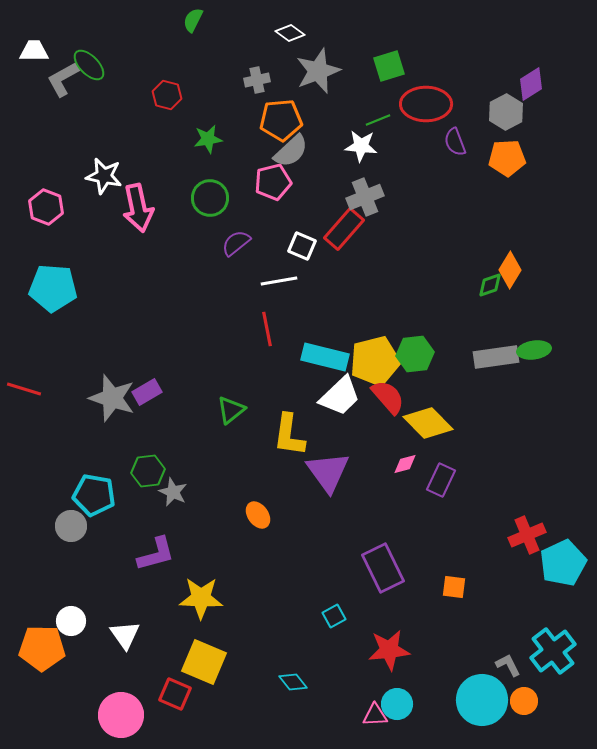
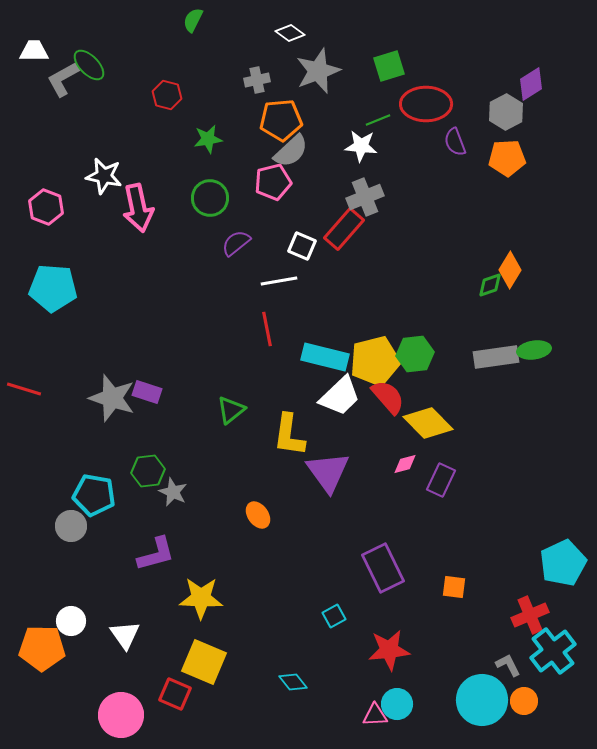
purple rectangle at (147, 392): rotated 48 degrees clockwise
red cross at (527, 535): moved 3 px right, 80 px down
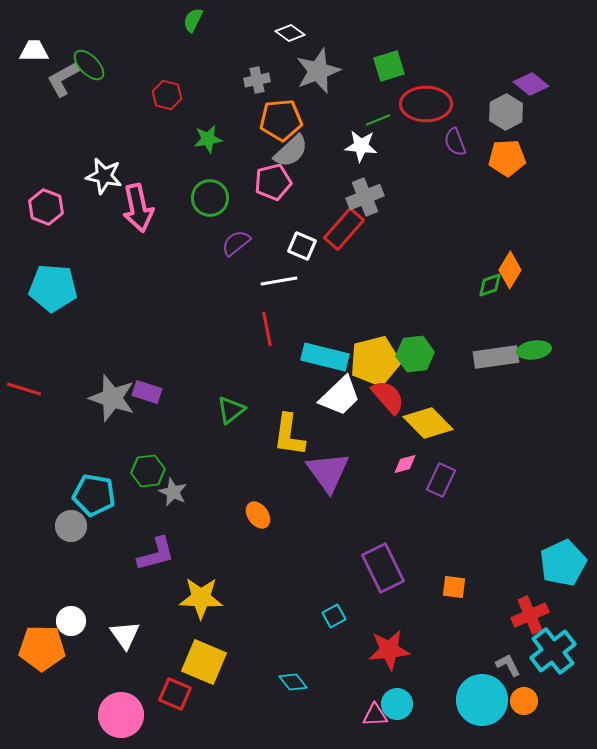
purple diamond at (531, 84): rotated 72 degrees clockwise
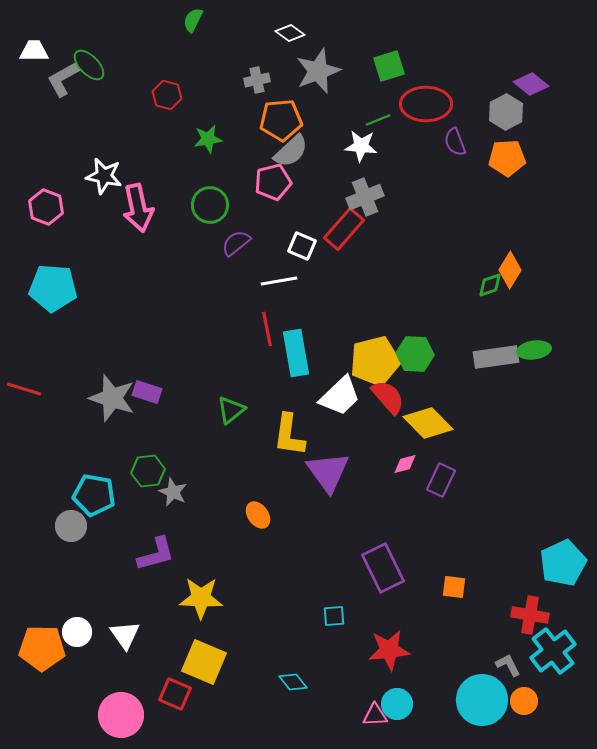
green circle at (210, 198): moved 7 px down
green hexagon at (415, 354): rotated 9 degrees clockwise
cyan rectangle at (325, 357): moved 29 px left, 4 px up; rotated 66 degrees clockwise
red cross at (530, 615): rotated 33 degrees clockwise
cyan square at (334, 616): rotated 25 degrees clockwise
white circle at (71, 621): moved 6 px right, 11 px down
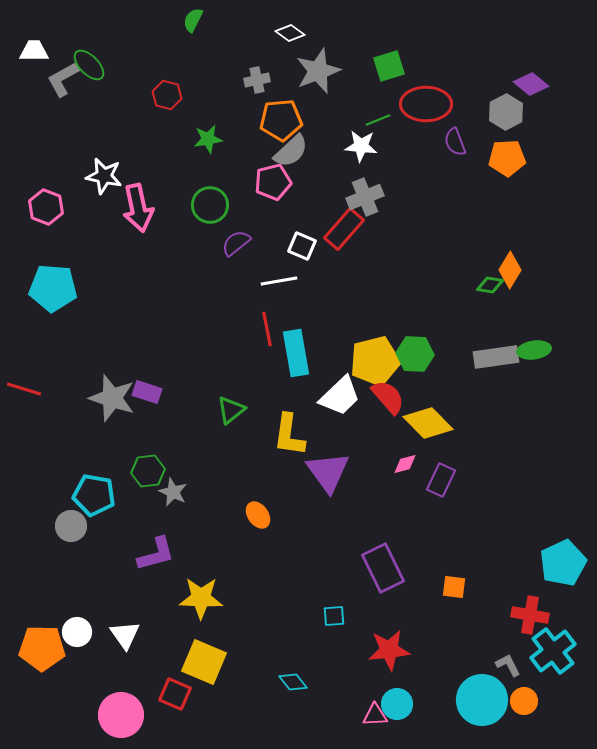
green diamond at (490, 285): rotated 28 degrees clockwise
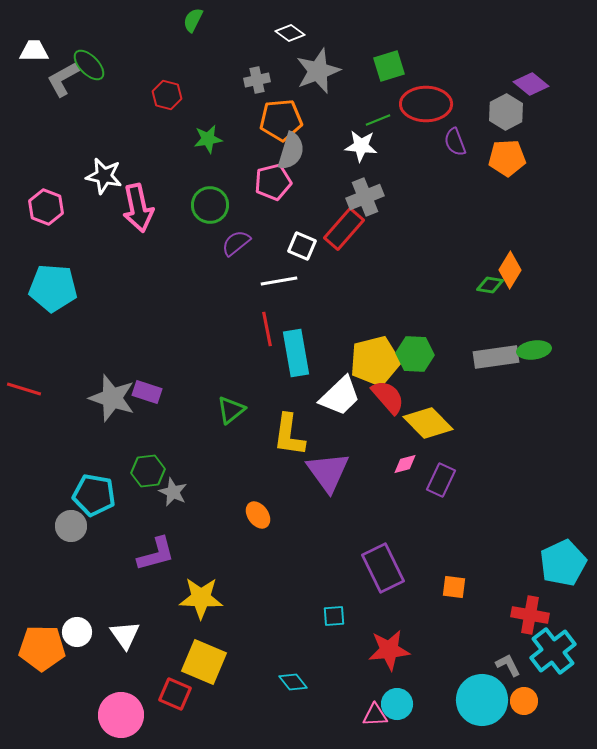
gray semicircle at (291, 151): rotated 30 degrees counterclockwise
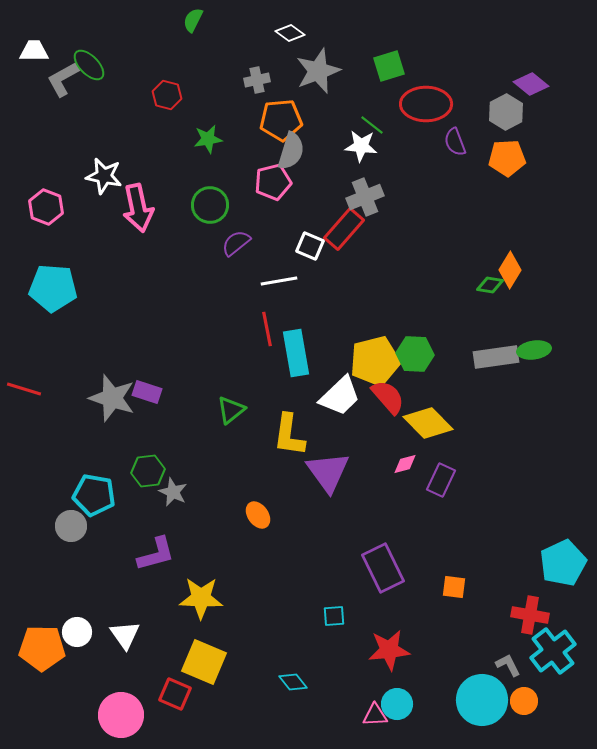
green line at (378, 120): moved 6 px left, 5 px down; rotated 60 degrees clockwise
white square at (302, 246): moved 8 px right
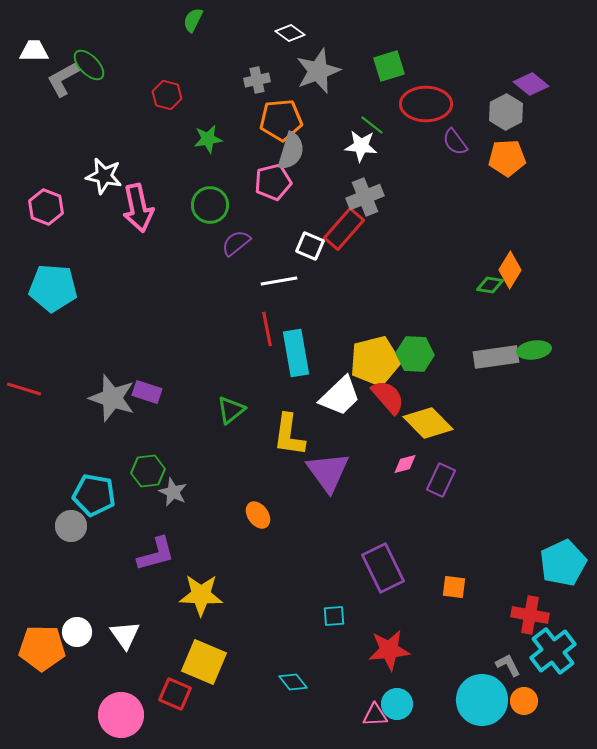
purple semicircle at (455, 142): rotated 16 degrees counterclockwise
yellow star at (201, 598): moved 3 px up
